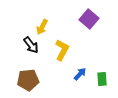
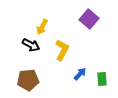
black arrow: rotated 24 degrees counterclockwise
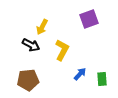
purple square: rotated 30 degrees clockwise
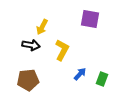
purple square: moved 1 px right; rotated 30 degrees clockwise
black arrow: rotated 18 degrees counterclockwise
green rectangle: rotated 24 degrees clockwise
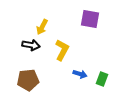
blue arrow: rotated 64 degrees clockwise
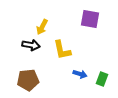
yellow L-shape: rotated 140 degrees clockwise
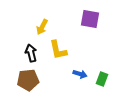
black arrow: moved 8 px down; rotated 114 degrees counterclockwise
yellow L-shape: moved 4 px left
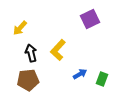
purple square: rotated 36 degrees counterclockwise
yellow arrow: moved 22 px left, 1 px down; rotated 14 degrees clockwise
yellow L-shape: rotated 55 degrees clockwise
blue arrow: rotated 48 degrees counterclockwise
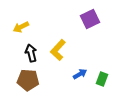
yellow arrow: moved 1 px right, 1 px up; rotated 21 degrees clockwise
brown pentagon: rotated 10 degrees clockwise
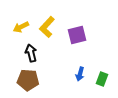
purple square: moved 13 px left, 16 px down; rotated 12 degrees clockwise
yellow L-shape: moved 11 px left, 23 px up
blue arrow: rotated 136 degrees clockwise
